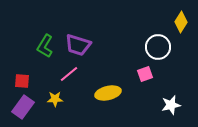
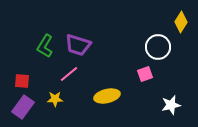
yellow ellipse: moved 1 px left, 3 px down
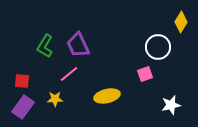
purple trapezoid: rotated 48 degrees clockwise
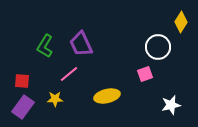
purple trapezoid: moved 3 px right, 1 px up
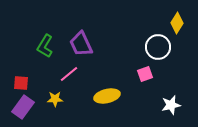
yellow diamond: moved 4 px left, 1 px down
red square: moved 1 px left, 2 px down
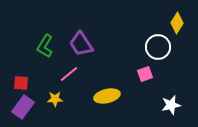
purple trapezoid: rotated 8 degrees counterclockwise
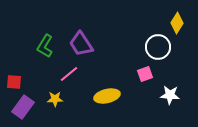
red square: moved 7 px left, 1 px up
white star: moved 1 px left, 10 px up; rotated 18 degrees clockwise
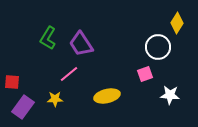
green L-shape: moved 3 px right, 8 px up
red square: moved 2 px left
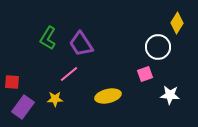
yellow ellipse: moved 1 px right
